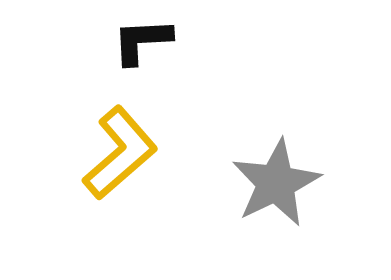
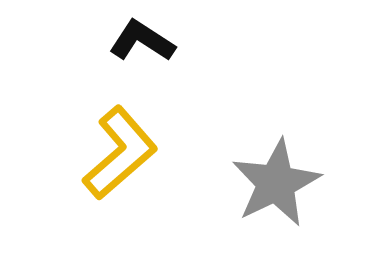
black L-shape: rotated 36 degrees clockwise
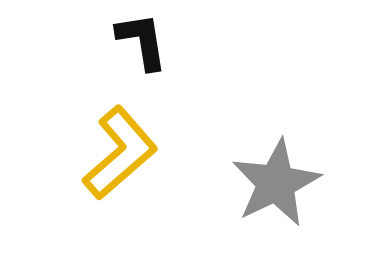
black L-shape: rotated 48 degrees clockwise
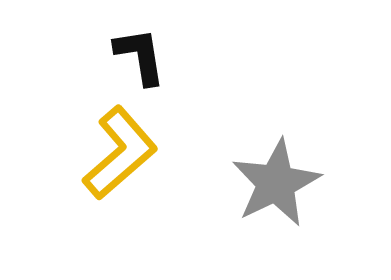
black L-shape: moved 2 px left, 15 px down
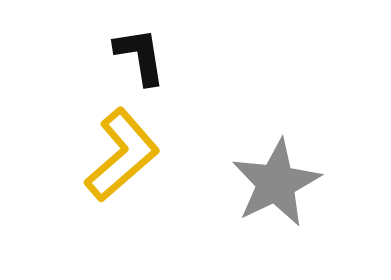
yellow L-shape: moved 2 px right, 2 px down
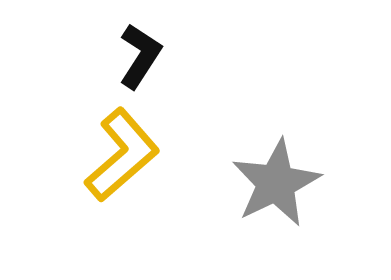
black L-shape: rotated 42 degrees clockwise
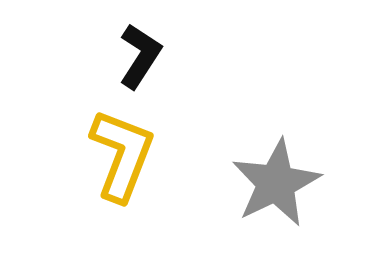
yellow L-shape: rotated 28 degrees counterclockwise
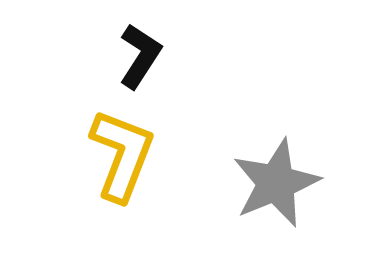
gray star: rotated 4 degrees clockwise
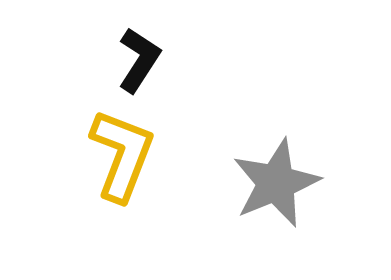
black L-shape: moved 1 px left, 4 px down
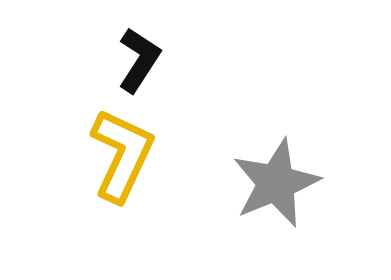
yellow L-shape: rotated 4 degrees clockwise
